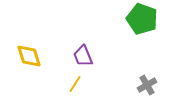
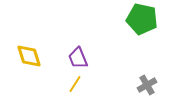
green pentagon: rotated 8 degrees counterclockwise
purple trapezoid: moved 5 px left, 2 px down
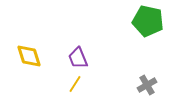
green pentagon: moved 6 px right, 2 px down
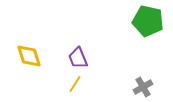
gray cross: moved 4 px left, 2 px down
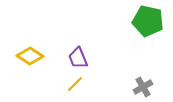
yellow diamond: moved 1 px right; rotated 40 degrees counterclockwise
yellow line: rotated 12 degrees clockwise
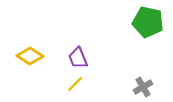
green pentagon: moved 1 px down
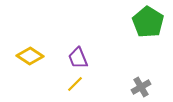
green pentagon: rotated 20 degrees clockwise
gray cross: moved 2 px left
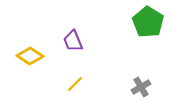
purple trapezoid: moved 5 px left, 17 px up
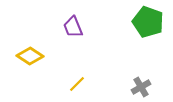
green pentagon: rotated 12 degrees counterclockwise
purple trapezoid: moved 14 px up
yellow line: moved 2 px right
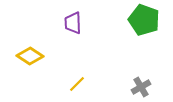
green pentagon: moved 4 px left, 2 px up
purple trapezoid: moved 4 px up; rotated 20 degrees clockwise
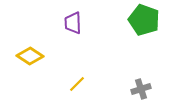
gray cross: moved 2 px down; rotated 12 degrees clockwise
